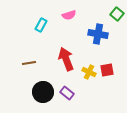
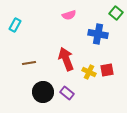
green square: moved 1 px left, 1 px up
cyan rectangle: moved 26 px left
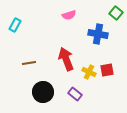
purple rectangle: moved 8 px right, 1 px down
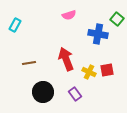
green square: moved 1 px right, 6 px down
purple rectangle: rotated 16 degrees clockwise
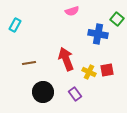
pink semicircle: moved 3 px right, 4 px up
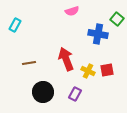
yellow cross: moved 1 px left, 1 px up
purple rectangle: rotated 64 degrees clockwise
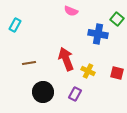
pink semicircle: moved 1 px left; rotated 40 degrees clockwise
red square: moved 10 px right, 3 px down; rotated 24 degrees clockwise
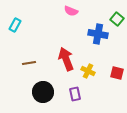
purple rectangle: rotated 40 degrees counterclockwise
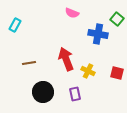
pink semicircle: moved 1 px right, 2 px down
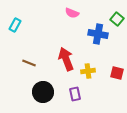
brown line: rotated 32 degrees clockwise
yellow cross: rotated 32 degrees counterclockwise
